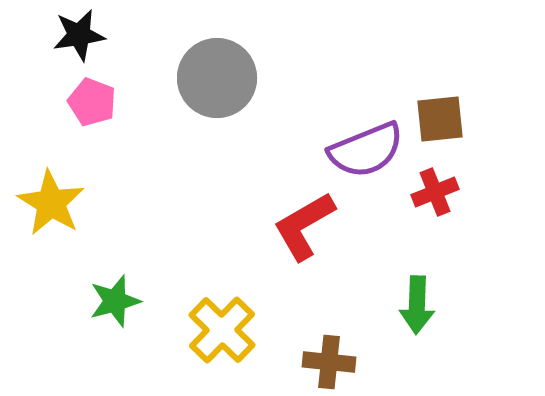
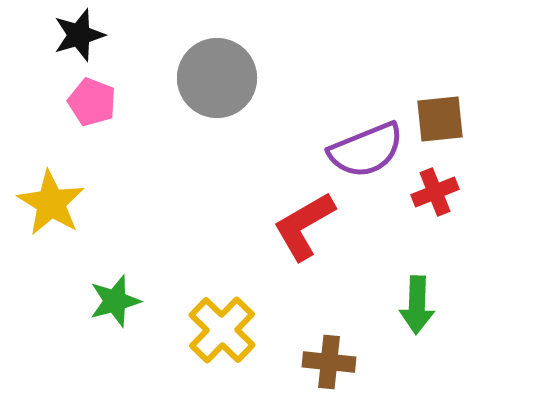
black star: rotated 8 degrees counterclockwise
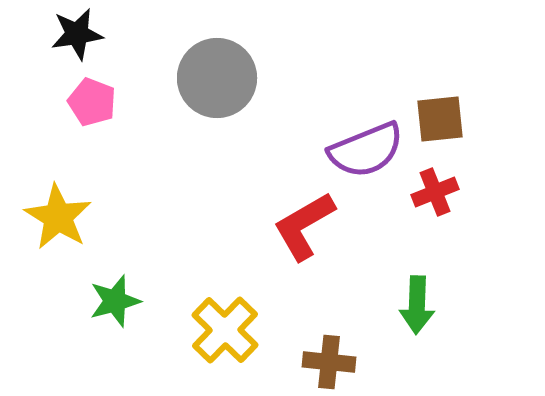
black star: moved 2 px left, 1 px up; rotated 8 degrees clockwise
yellow star: moved 7 px right, 14 px down
yellow cross: moved 3 px right
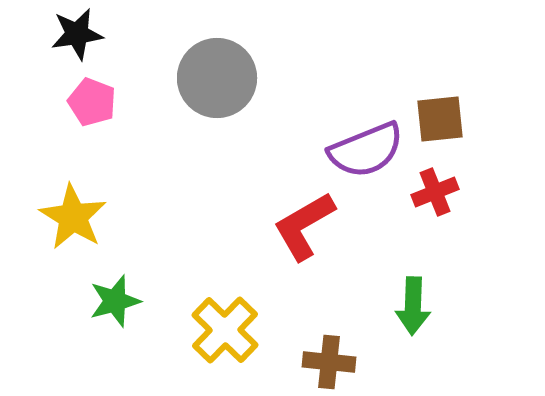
yellow star: moved 15 px right
green arrow: moved 4 px left, 1 px down
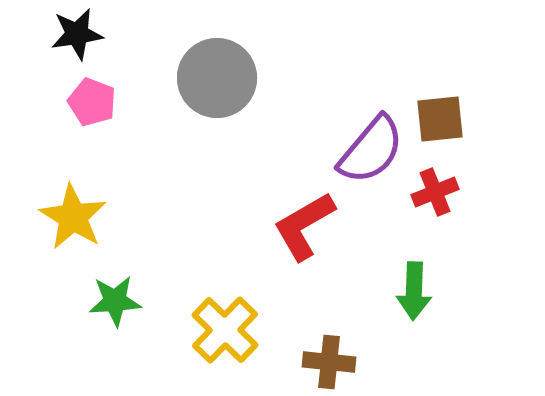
purple semicircle: moved 5 px right; rotated 28 degrees counterclockwise
green star: rotated 12 degrees clockwise
green arrow: moved 1 px right, 15 px up
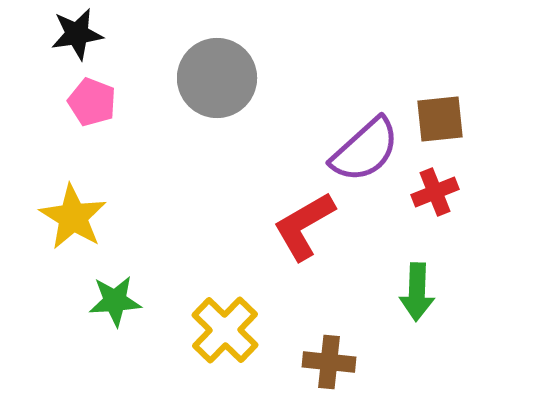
purple semicircle: moved 6 px left; rotated 8 degrees clockwise
green arrow: moved 3 px right, 1 px down
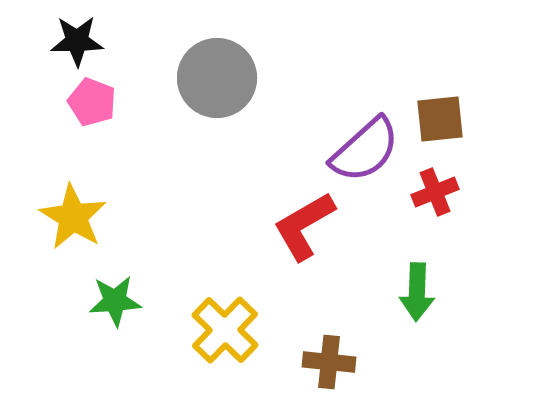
black star: moved 7 px down; rotated 8 degrees clockwise
